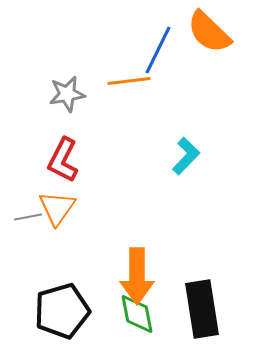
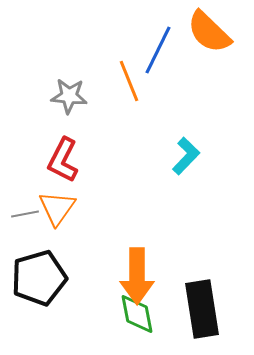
orange line: rotated 75 degrees clockwise
gray star: moved 2 px right, 2 px down; rotated 15 degrees clockwise
gray line: moved 3 px left, 3 px up
black pentagon: moved 23 px left, 33 px up
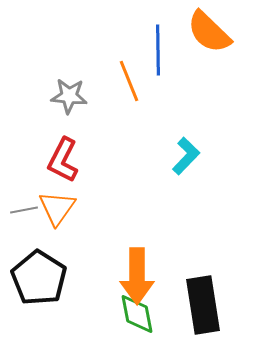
blue line: rotated 27 degrees counterclockwise
gray line: moved 1 px left, 4 px up
black pentagon: rotated 24 degrees counterclockwise
black rectangle: moved 1 px right, 4 px up
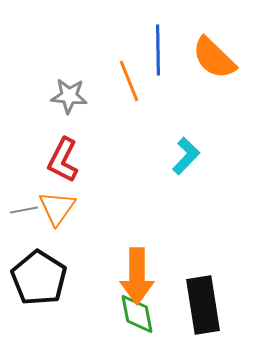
orange semicircle: moved 5 px right, 26 px down
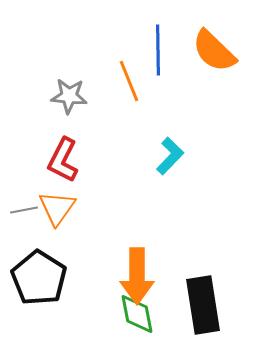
orange semicircle: moved 7 px up
cyan L-shape: moved 16 px left
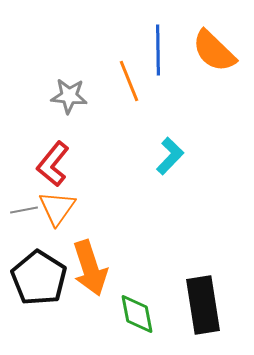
red L-shape: moved 10 px left, 4 px down; rotated 12 degrees clockwise
orange arrow: moved 47 px left, 8 px up; rotated 18 degrees counterclockwise
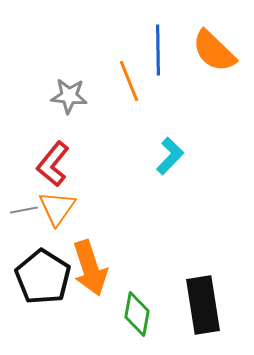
black pentagon: moved 4 px right, 1 px up
green diamond: rotated 21 degrees clockwise
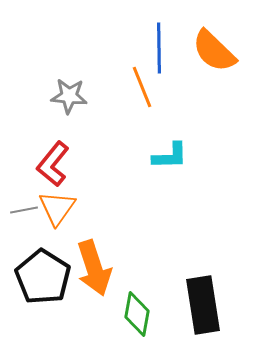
blue line: moved 1 px right, 2 px up
orange line: moved 13 px right, 6 px down
cyan L-shape: rotated 45 degrees clockwise
orange arrow: moved 4 px right
